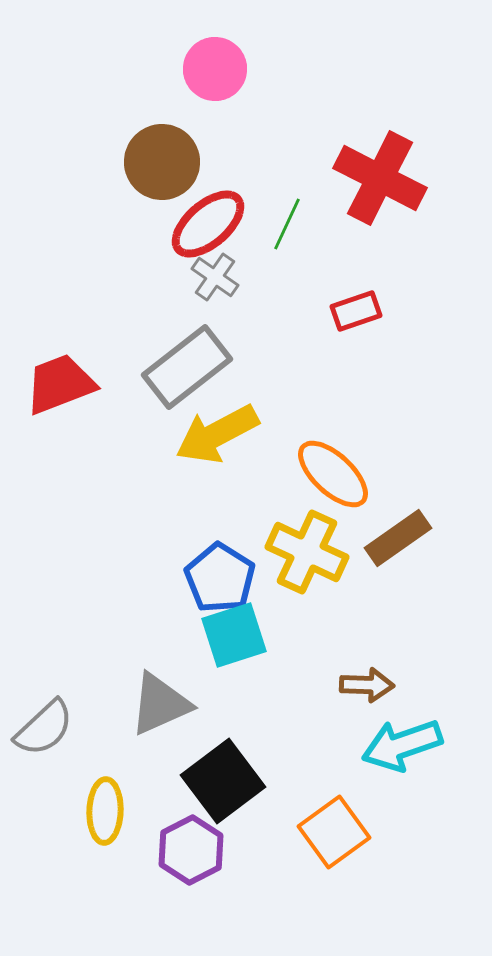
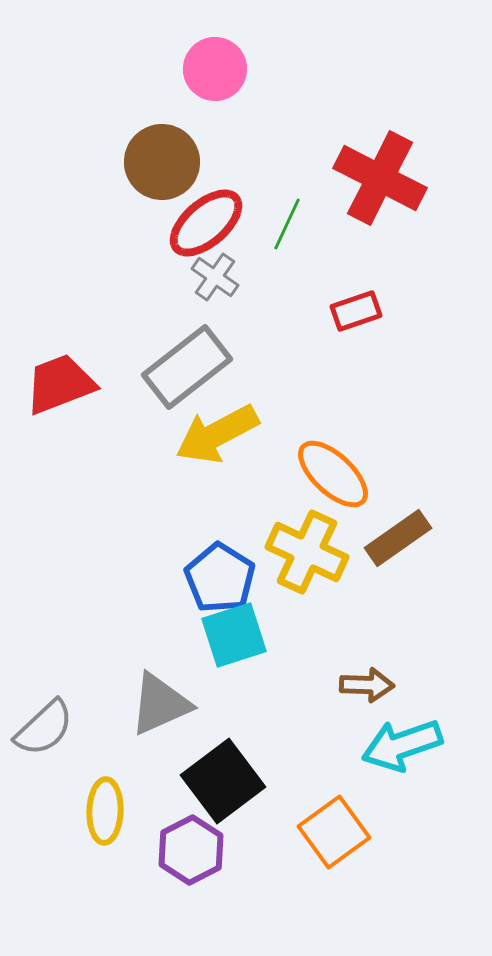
red ellipse: moved 2 px left, 1 px up
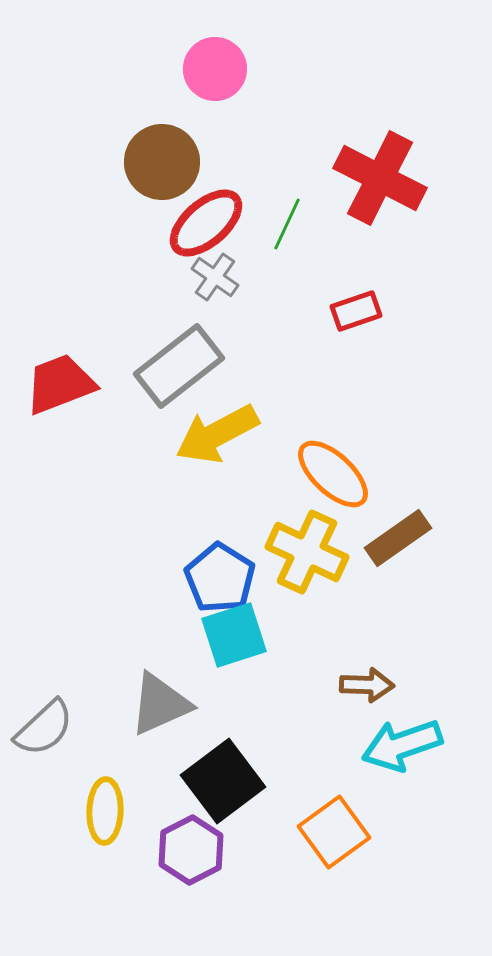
gray rectangle: moved 8 px left, 1 px up
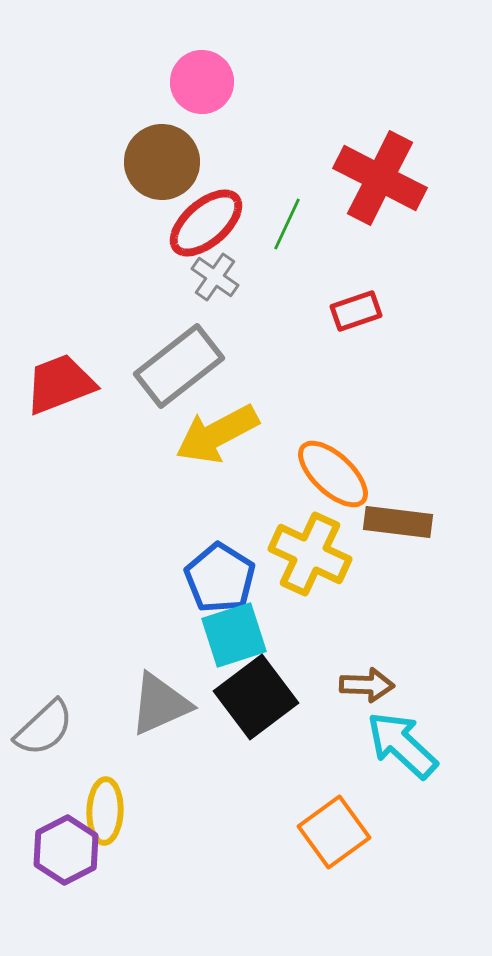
pink circle: moved 13 px left, 13 px down
brown rectangle: moved 16 px up; rotated 42 degrees clockwise
yellow cross: moved 3 px right, 2 px down
cyan arrow: rotated 62 degrees clockwise
black square: moved 33 px right, 84 px up
purple hexagon: moved 125 px left
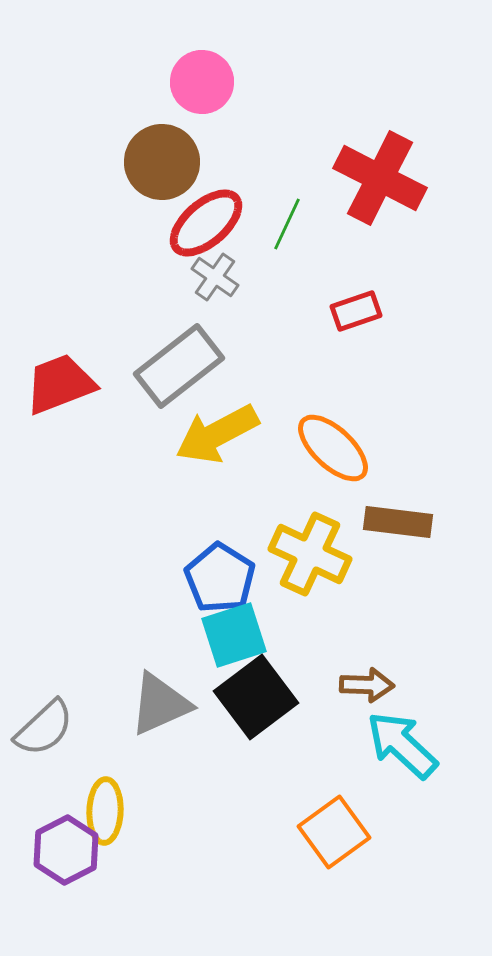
orange ellipse: moved 26 px up
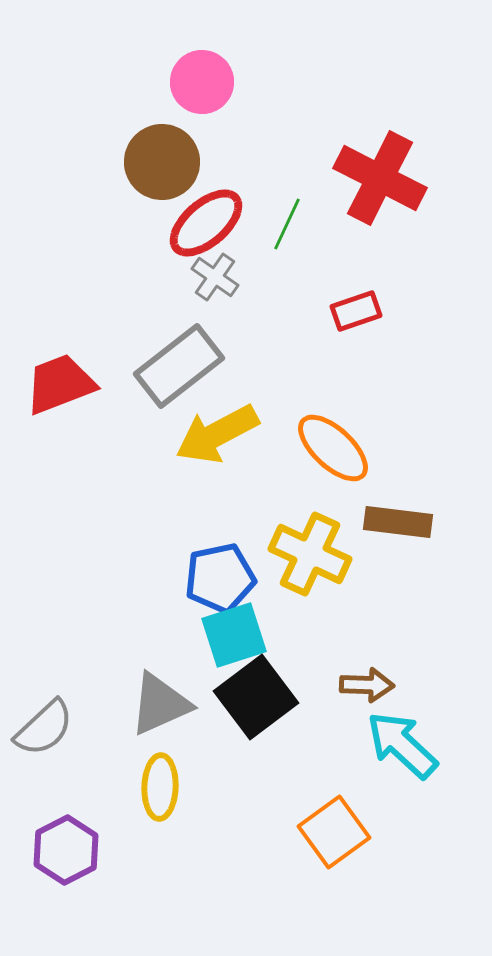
blue pentagon: rotated 28 degrees clockwise
yellow ellipse: moved 55 px right, 24 px up
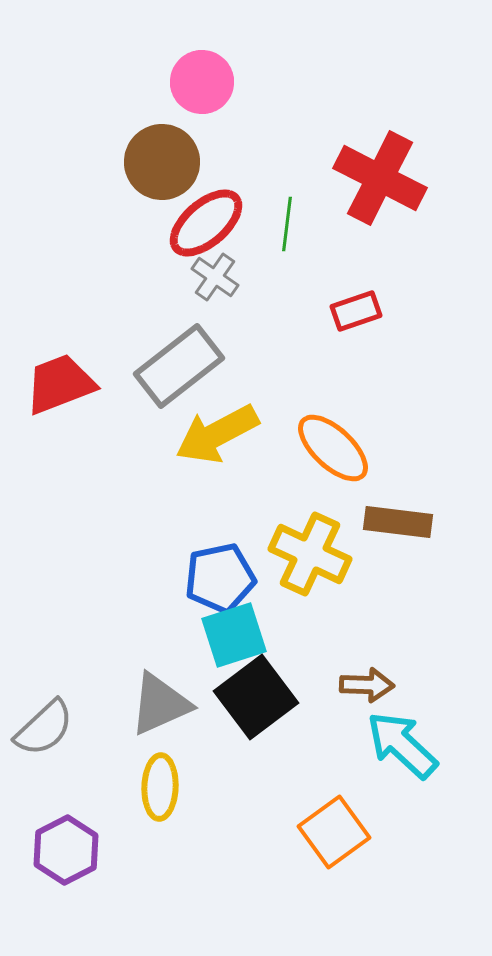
green line: rotated 18 degrees counterclockwise
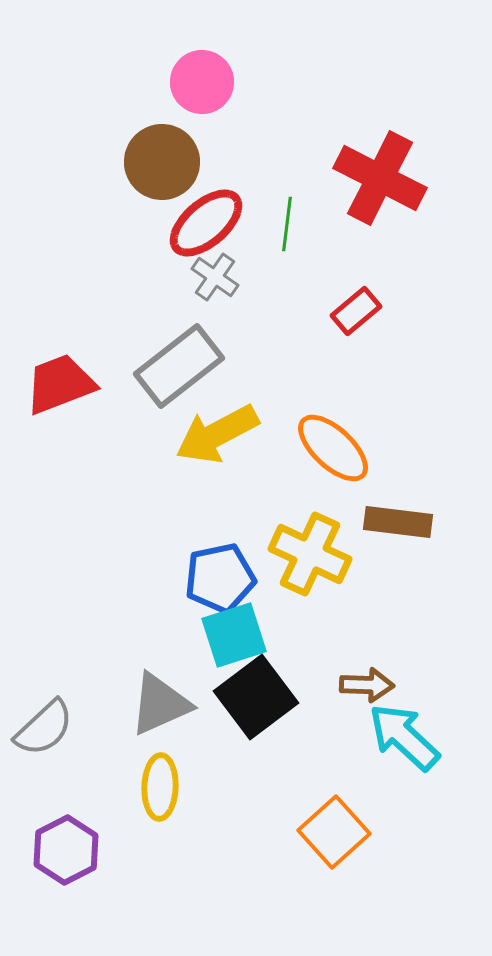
red rectangle: rotated 21 degrees counterclockwise
cyan arrow: moved 2 px right, 8 px up
orange square: rotated 6 degrees counterclockwise
